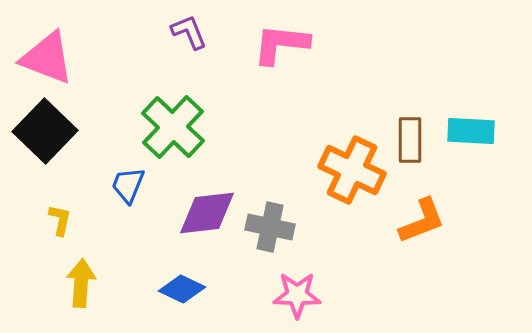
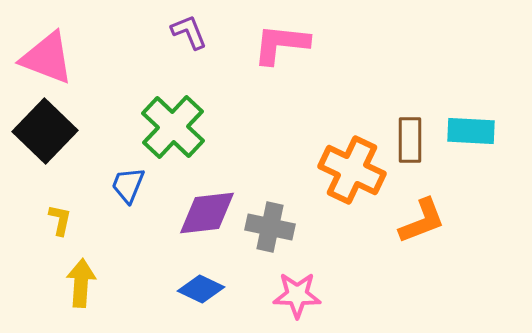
blue diamond: moved 19 px right
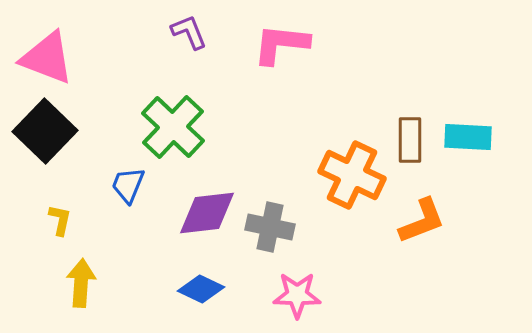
cyan rectangle: moved 3 px left, 6 px down
orange cross: moved 5 px down
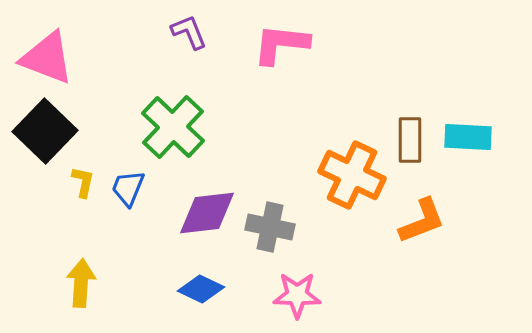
blue trapezoid: moved 3 px down
yellow L-shape: moved 23 px right, 38 px up
